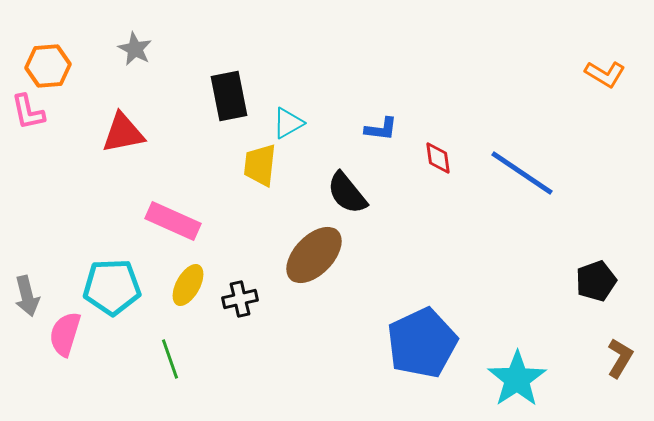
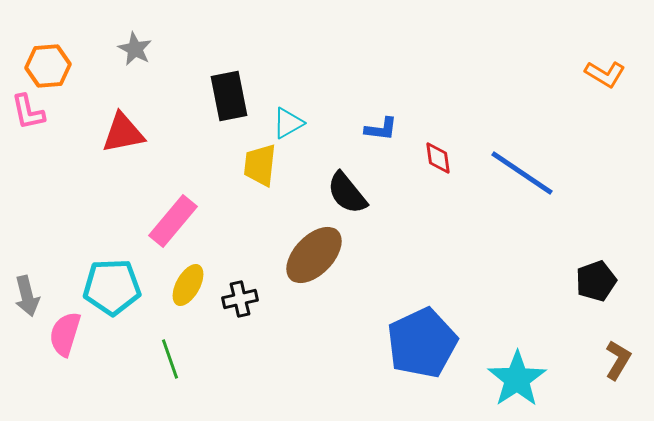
pink rectangle: rotated 74 degrees counterclockwise
brown L-shape: moved 2 px left, 2 px down
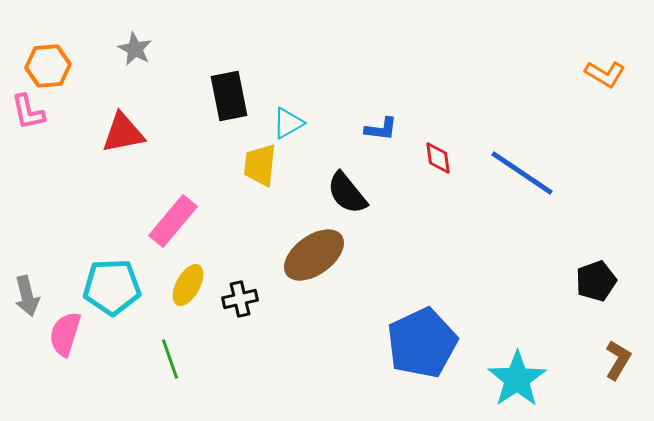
brown ellipse: rotated 10 degrees clockwise
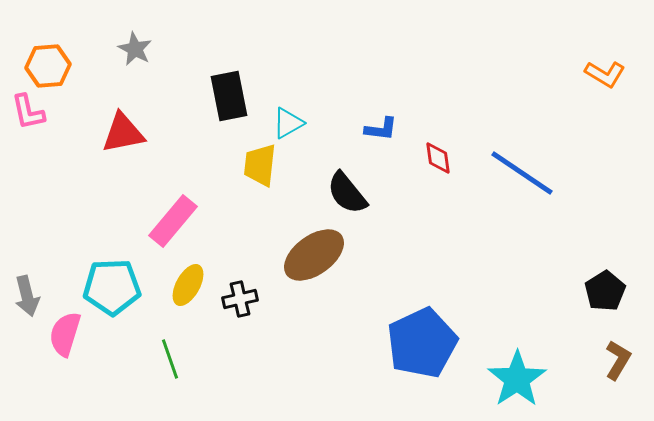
black pentagon: moved 9 px right, 10 px down; rotated 12 degrees counterclockwise
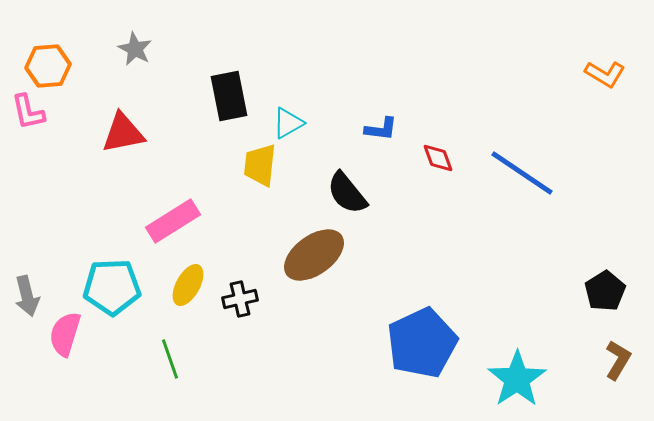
red diamond: rotated 12 degrees counterclockwise
pink rectangle: rotated 18 degrees clockwise
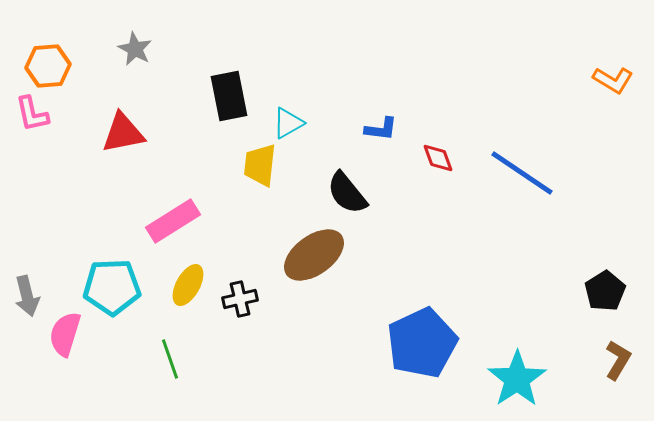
orange L-shape: moved 8 px right, 6 px down
pink L-shape: moved 4 px right, 2 px down
